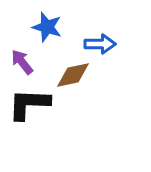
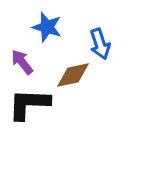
blue arrow: rotated 72 degrees clockwise
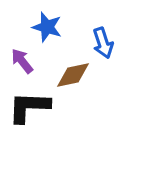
blue arrow: moved 3 px right, 1 px up
purple arrow: moved 1 px up
black L-shape: moved 3 px down
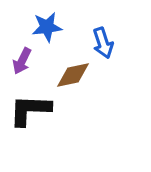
blue star: rotated 24 degrees counterclockwise
purple arrow: rotated 116 degrees counterclockwise
black L-shape: moved 1 px right, 3 px down
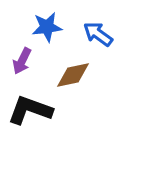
blue arrow: moved 5 px left, 9 px up; rotated 144 degrees clockwise
black L-shape: rotated 18 degrees clockwise
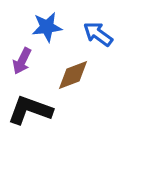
brown diamond: rotated 9 degrees counterclockwise
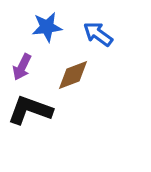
purple arrow: moved 6 px down
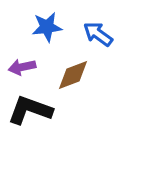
purple arrow: rotated 52 degrees clockwise
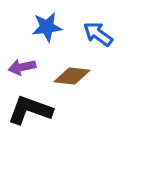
brown diamond: moved 1 px left, 1 px down; rotated 27 degrees clockwise
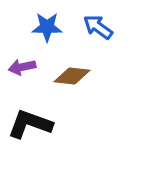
blue star: rotated 8 degrees clockwise
blue arrow: moved 7 px up
black L-shape: moved 14 px down
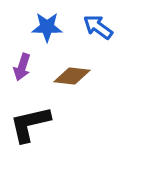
purple arrow: rotated 60 degrees counterclockwise
black L-shape: rotated 33 degrees counterclockwise
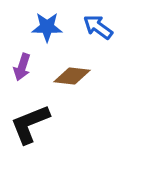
black L-shape: rotated 9 degrees counterclockwise
